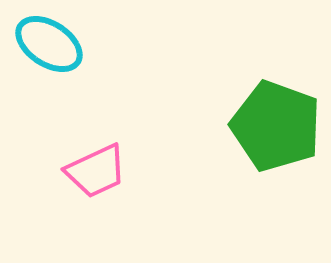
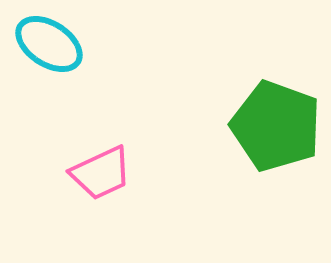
pink trapezoid: moved 5 px right, 2 px down
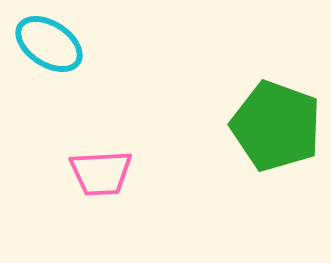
pink trapezoid: rotated 22 degrees clockwise
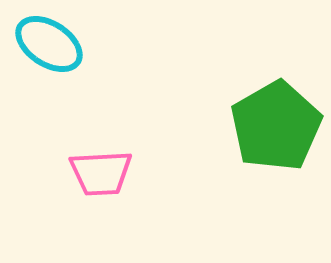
green pentagon: rotated 22 degrees clockwise
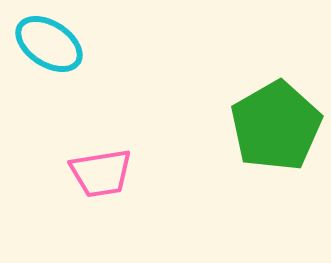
pink trapezoid: rotated 6 degrees counterclockwise
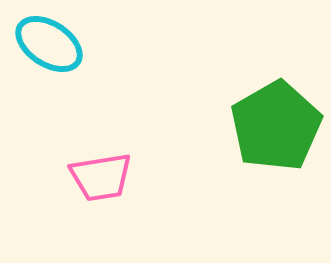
pink trapezoid: moved 4 px down
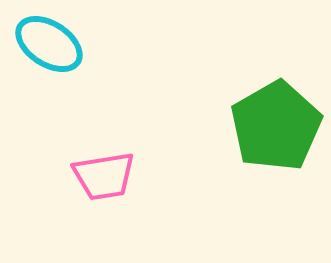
pink trapezoid: moved 3 px right, 1 px up
